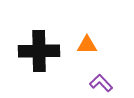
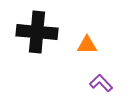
black cross: moved 2 px left, 19 px up; rotated 6 degrees clockwise
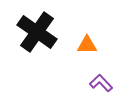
black cross: rotated 30 degrees clockwise
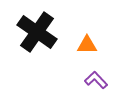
purple L-shape: moved 5 px left, 3 px up
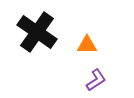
purple L-shape: rotated 100 degrees clockwise
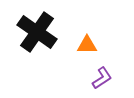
purple L-shape: moved 6 px right, 2 px up
